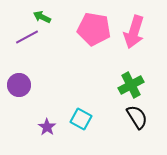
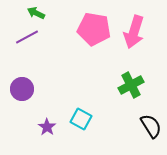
green arrow: moved 6 px left, 4 px up
purple circle: moved 3 px right, 4 px down
black semicircle: moved 14 px right, 9 px down
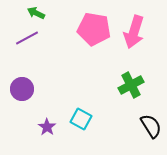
purple line: moved 1 px down
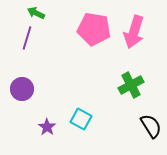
purple line: rotated 45 degrees counterclockwise
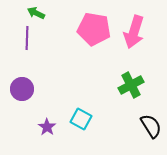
purple line: rotated 15 degrees counterclockwise
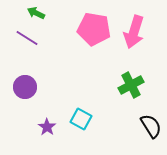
purple line: rotated 60 degrees counterclockwise
purple circle: moved 3 px right, 2 px up
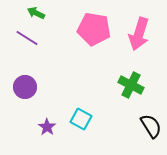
pink arrow: moved 5 px right, 2 px down
green cross: rotated 35 degrees counterclockwise
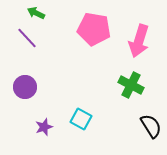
pink arrow: moved 7 px down
purple line: rotated 15 degrees clockwise
purple star: moved 3 px left; rotated 18 degrees clockwise
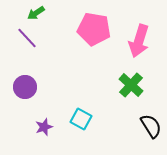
green arrow: rotated 60 degrees counterclockwise
green cross: rotated 15 degrees clockwise
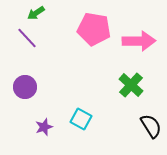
pink arrow: rotated 108 degrees counterclockwise
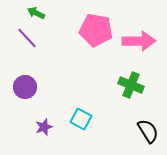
green arrow: rotated 60 degrees clockwise
pink pentagon: moved 2 px right, 1 px down
green cross: rotated 20 degrees counterclockwise
black semicircle: moved 3 px left, 5 px down
